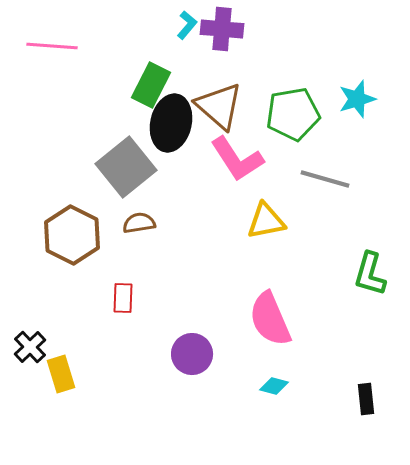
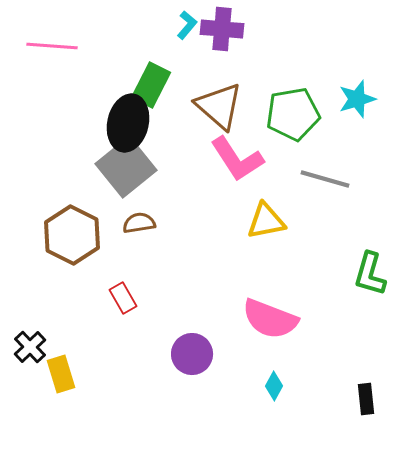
black ellipse: moved 43 px left
red rectangle: rotated 32 degrees counterclockwise
pink semicircle: rotated 46 degrees counterclockwise
cyan diamond: rotated 76 degrees counterclockwise
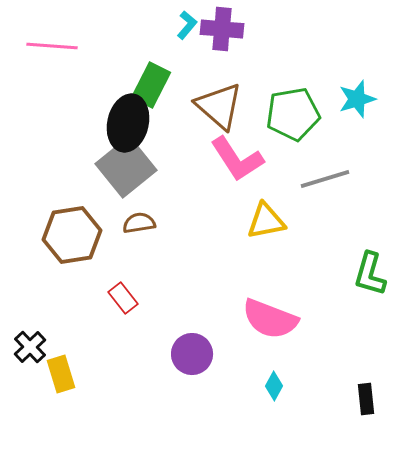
gray line: rotated 33 degrees counterclockwise
brown hexagon: rotated 24 degrees clockwise
red rectangle: rotated 8 degrees counterclockwise
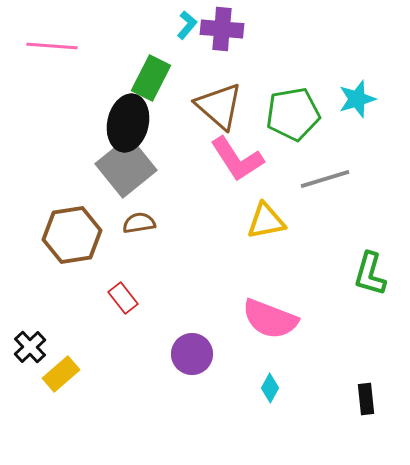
green rectangle: moved 7 px up
yellow rectangle: rotated 66 degrees clockwise
cyan diamond: moved 4 px left, 2 px down
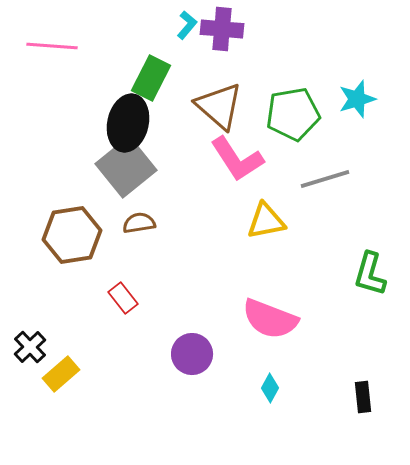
black rectangle: moved 3 px left, 2 px up
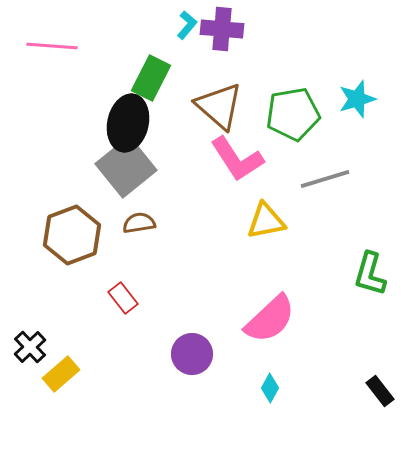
brown hexagon: rotated 12 degrees counterclockwise
pink semicircle: rotated 64 degrees counterclockwise
black rectangle: moved 17 px right, 6 px up; rotated 32 degrees counterclockwise
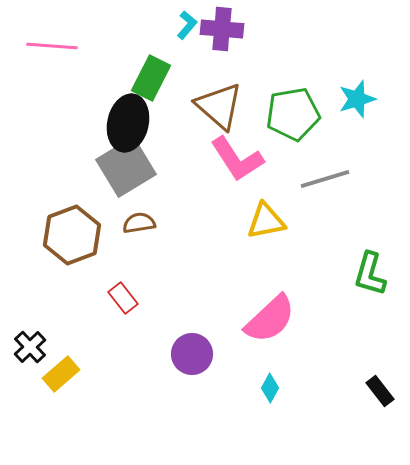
gray square: rotated 8 degrees clockwise
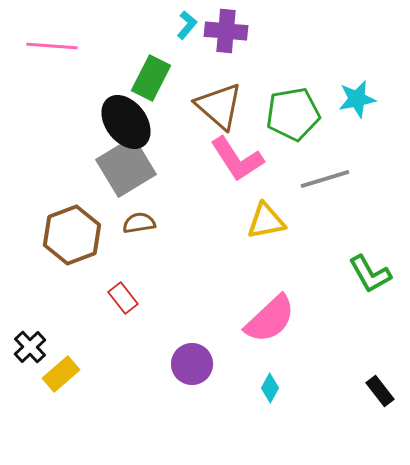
purple cross: moved 4 px right, 2 px down
cyan star: rotated 6 degrees clockwise
black ellipse: moved 2 px left, 1 px up; rotated 50 degrees counterclockwise
green L-shape: rotated 45 degrees counterclockwise
purple circle: moved 10 px down
